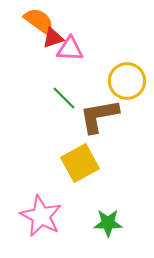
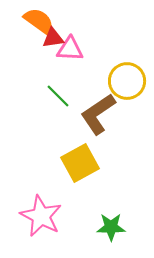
red triangle: rotated 10 degrees clockwise
green line: moved 6 px left, 2 px up
brown L-shape: moved 1 px left, 2 px up; rotated 24 degrees counterclockwise
green star: moved 3 px right, 4 px down
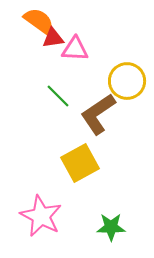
pink triangle: moved 5 px right
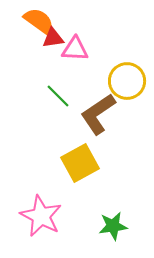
green star: moved 2 px right, 1 px up; rotated 8 degrees counterclockwise
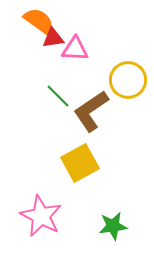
yellow circle: moved 1 px right, 1 px up
brown L-shape: moved 7 px left, 3 px up
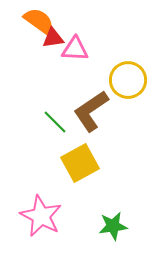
green line: moved 3 px left, 26 px down
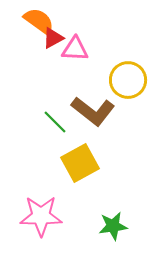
red triangle: rotated 20 degrees counterclockwise
brown L-shape: moved 2 px right; rotated 108 degrees counterclockwise
pink star: rotated 27 degrees counterclockwise
